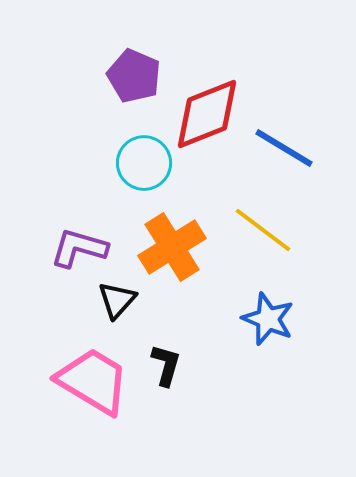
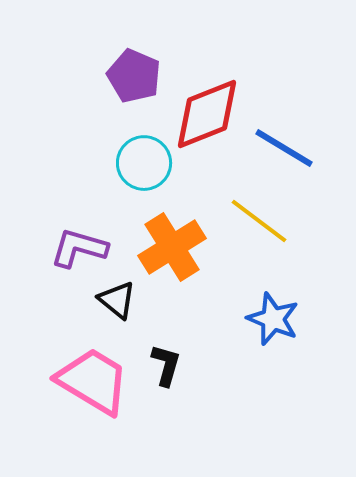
yellow line: moved 4 px left, 9 px up
black triangle: rotated 33 degrees counterclockwise
blue star: moved 5 px right
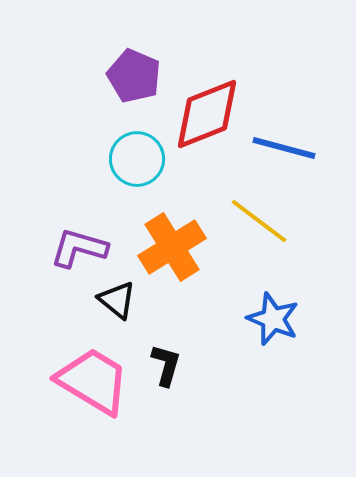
blue line: rotated 16 degrees counterclockwise
cyan circle: moved 7 px left, 4 px up
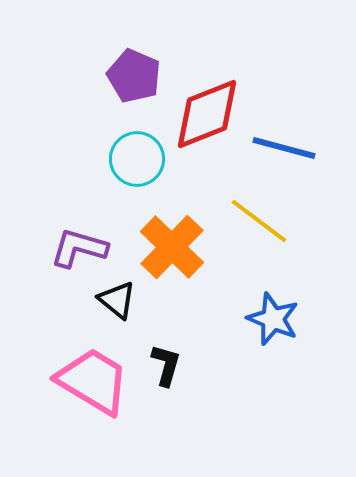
orange cross: rotated 14 degrees counterclockwise
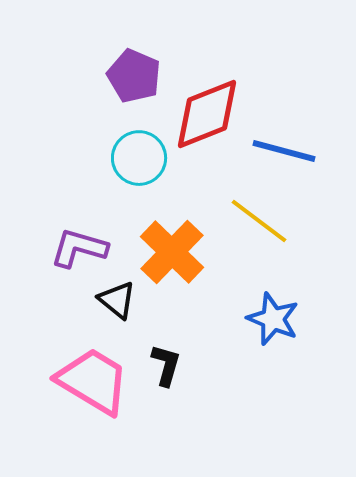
blue line: moved 3 px down
cyan circle: moved 2 px right, 1 px up
orange cross: moved 5 px down
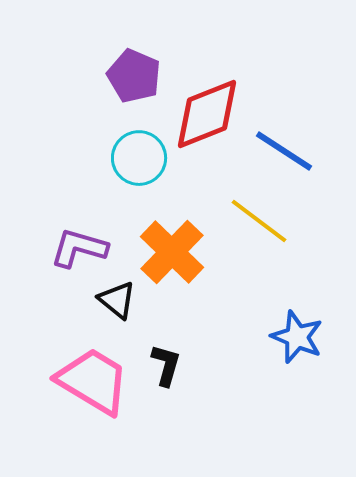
blue line: rotated 18 degrees clockwise
blue star: moved 24 px right, 18 px down
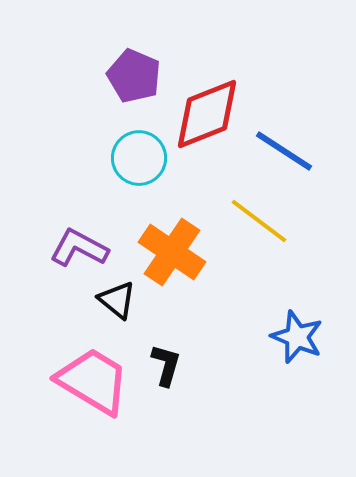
purple L-shape: rotated 12 degrees clockwise
orange cross: rotated 10 degrees counterclockwise
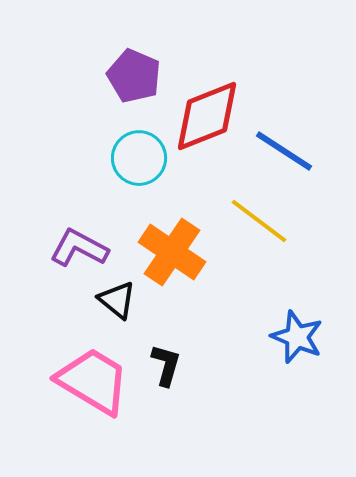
red diamond: moved 2 px down
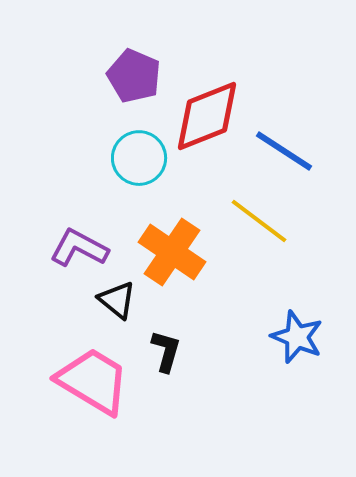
black L-shape: moved 14 px up
